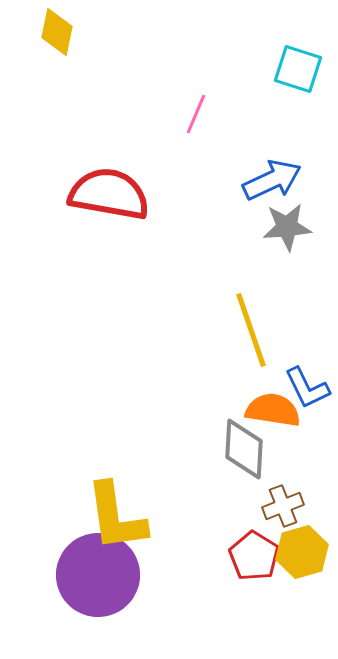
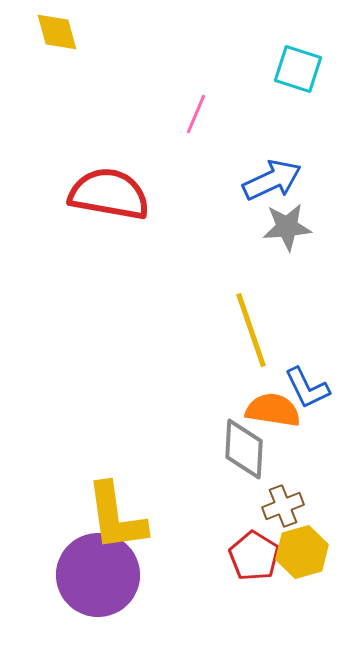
yellow diamond: rotated 27 degrees counterclockwise
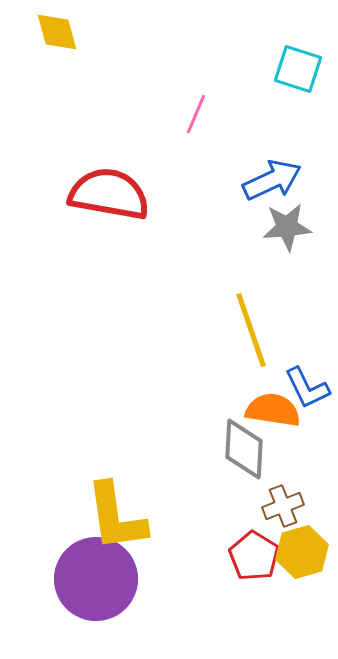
purple circle: moved 2 px left, 4 px down
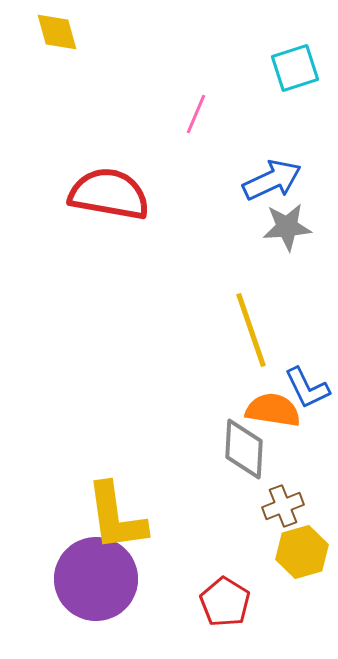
cyan square: moved 3 px left, 1 px up; rotated 36 degrees counterclockwise
red pentagon: moved 29 px left, 46 px down
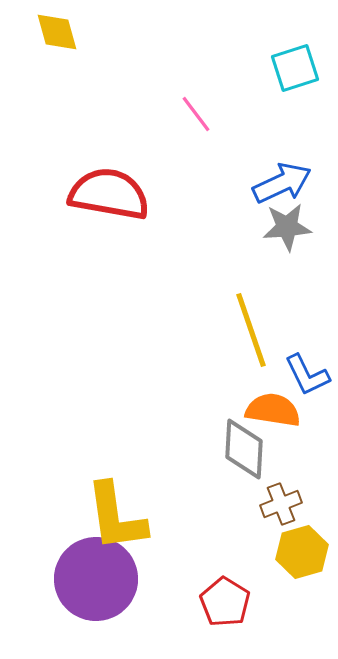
pink line: rotated 60 degrees counterclockwise
blue arrow: moved 10 px right, 3 px down
blue L-shape: moved 13 px up
brown cross: moved 2 px left, 2 px up
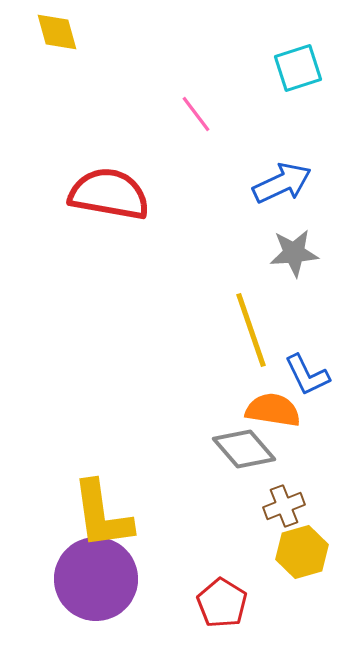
cyan square: moved 3 px right
gray star: moved 7 px right, 26 px down
gray diamond: rotated 44 degrees counterclockwise
brown cross: moved 3 px right, 2 px down
yellow L-shape: moved 14 px left, 2 px up
red pentagon: moved 3 px left, 1 px down
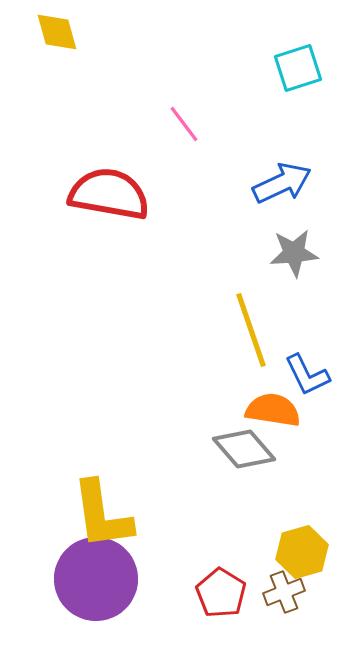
pink line: moved 12 px left, 10 px down
brown cross: moved 86 px down
red pentagon: moved 1 px left, 10 px up
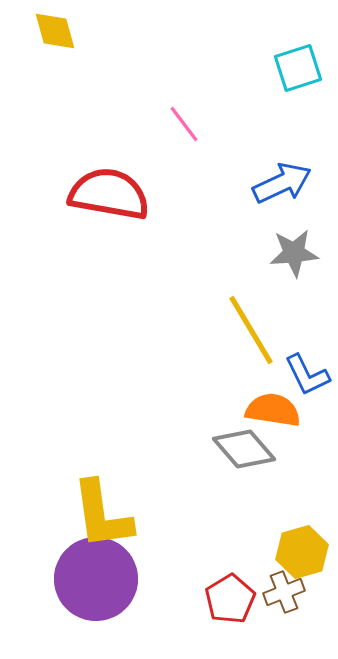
yellow diamond: moved 2 px left, 1 px up
yellow line: rotated 12 degrees counterclockwise
red pentagon: moved 9 px right, 6 px down; rotated 9 degrees clockwise
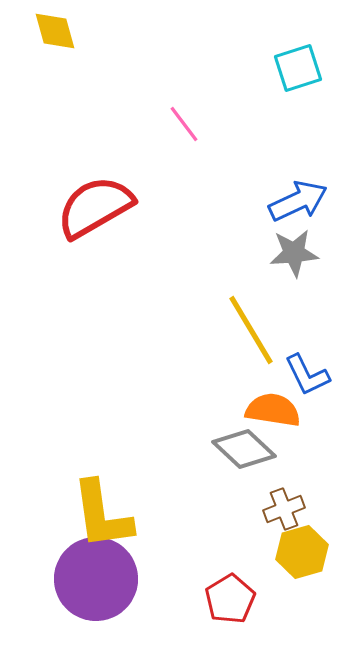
blue arrow: moved 16 px right, 18 px down
red semicircle: moved 14 px left, 13 px down; rotated 40 degrees counterclockwise
gray diamond: rotated 6 degrees counterclockwise
brown cross: moved 83 px up
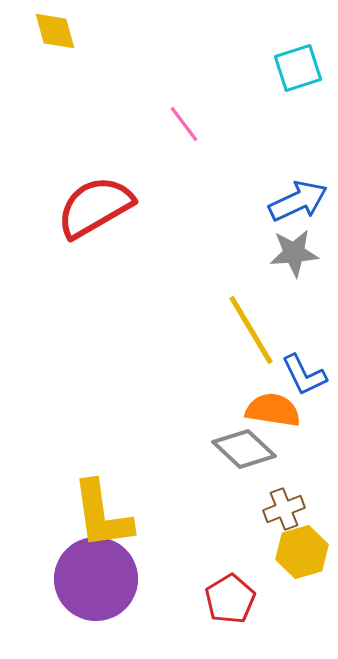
blue L-shape: moved 3 px left
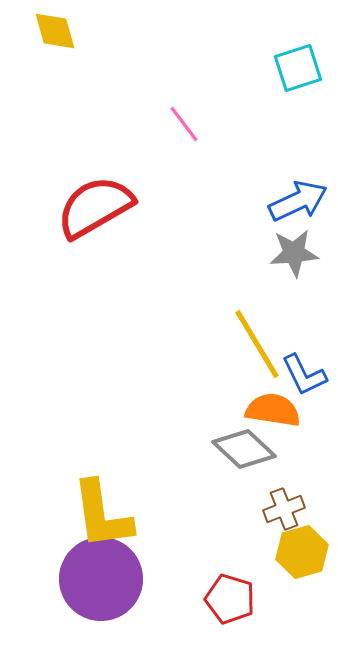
yellow line: moved 6 px right, 14 px down
purple circle: moved 5 px right
red pentagon: rotated 24 degrees counterclockwise
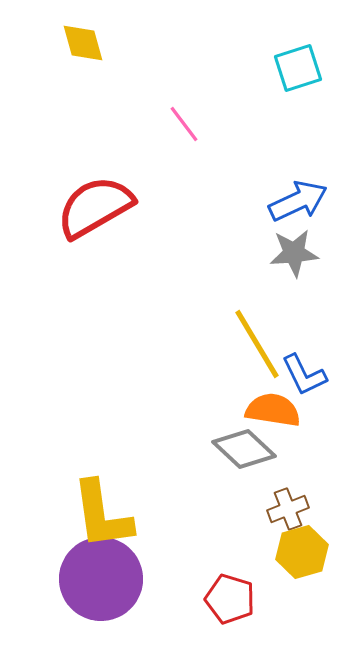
yellow diamond: moved 28 px right, 12 px down
brown cross: moved 4 px right
